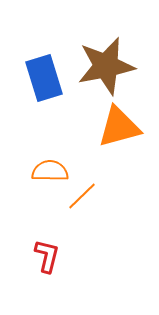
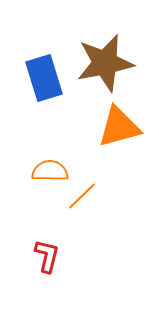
brown star: moved 1 px left, 3 px up
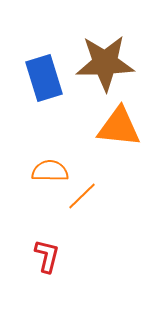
brown star: rotated 10 degrees clockwise
orange triangle: rotated 21 degrees clockwise
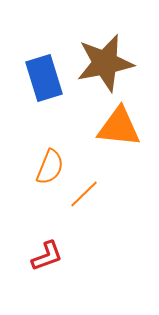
brown star: rotated 10 degrees counterclockwise
orange semicircle: moved 4 px up; rotated 111 degrees clockwise
orange line: moved 2 px right, 2 px up
red L-shape: rotated 56 degrees clockwise
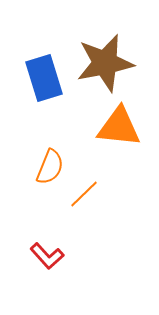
red L-shape: rotated 68 degrees clockwise
